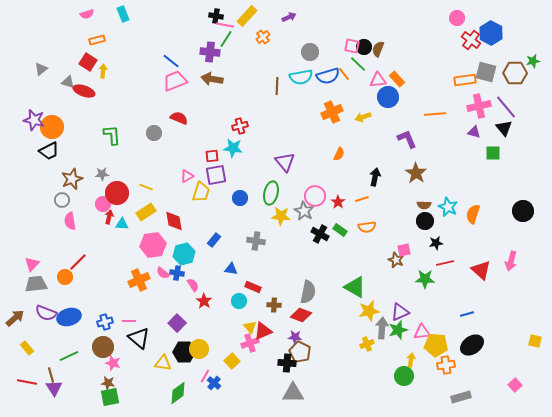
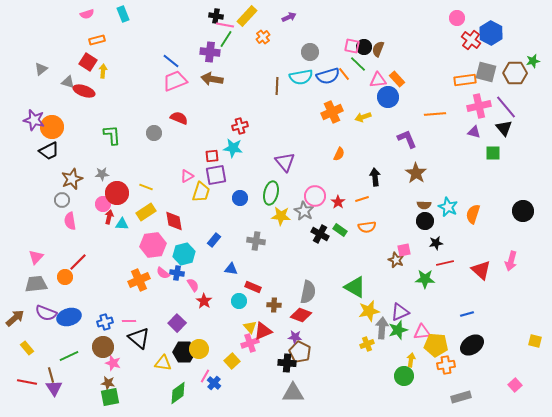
black arrow at (375, 177): rotated 18 degrees counterclockwise
pink triangle at (32, 264): moved 4 px right, 7 px up
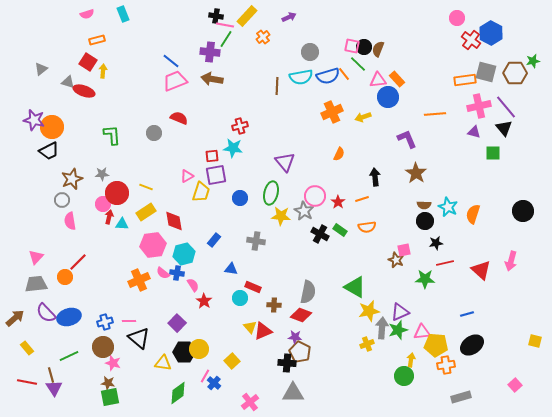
cyan circle at (239, 301): moved 1 px right, 3 px up
purple semicircle at (46, 313): rotated 25 degrees clockwise
pink cross at (250, 343): moved 59 px down; rotated 18 degrees counterclockwise
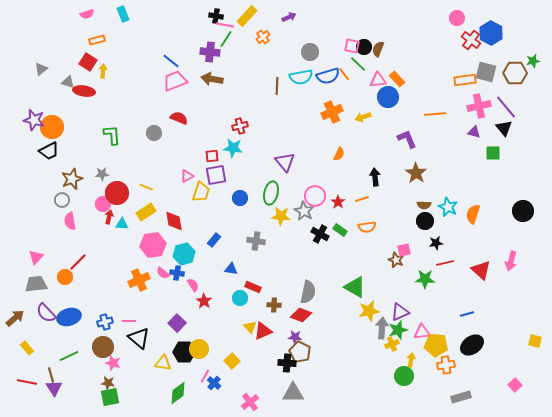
red ellipse at (84, 91): rotated 10 degrees counterclockwise
yellow cross at (367, 344): moved 25 px right
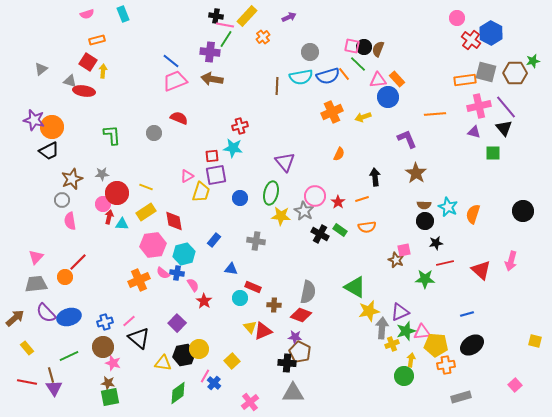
gray triangle at (68, 82): moved 2 px right, 1 px up
pink line at (129, 321): rotated 40 degrees counterclockwise
green star at (398, 330): moved 8 px right, 1 px down
black hexagon at (184, 352): moved 3 px down; rotated 10 degrees counterclockwise
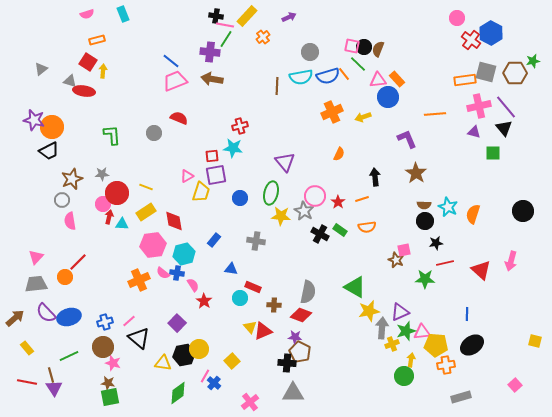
blue line at (467, 314): rotated 72 degrees counterclockwise
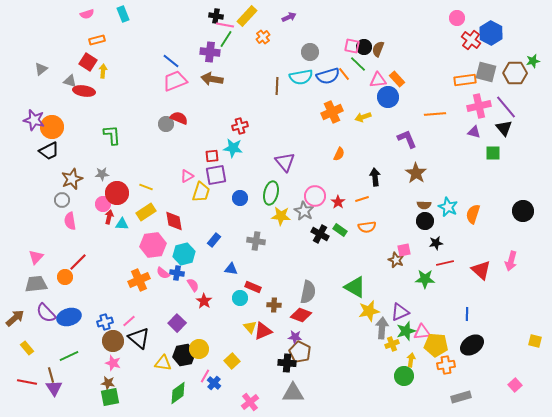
gray circle at (154, 133): moved 12 px right, 9 px up
brown circle at (103, 347): moved 10 px right, 6 px up
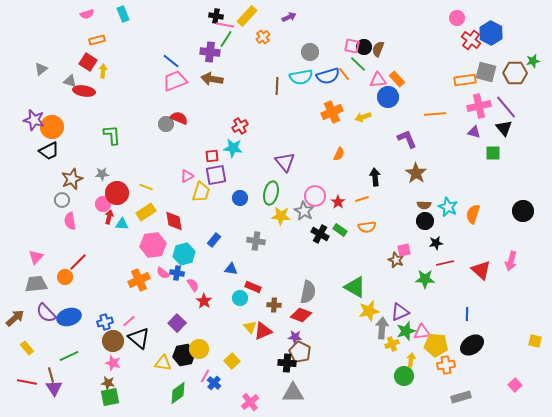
red cross at (240, 126): rotated 14 degrees counterclockwise
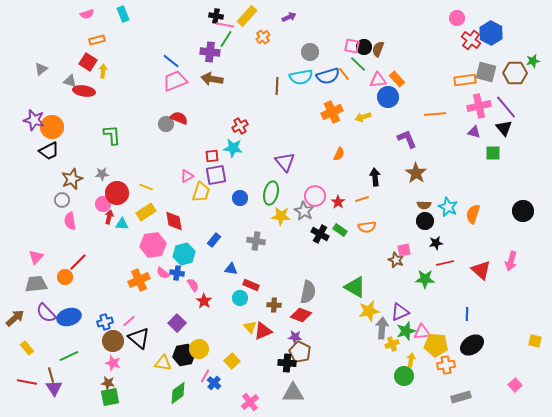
red rectangle at (253, 287): moved 2 px left, 2 px up
